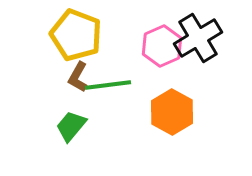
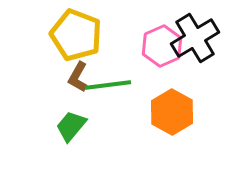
black cross: moved 3 px left
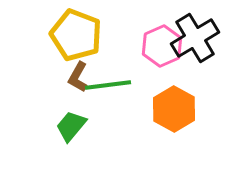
orange hexagon: moved 2 px right, 3 px up
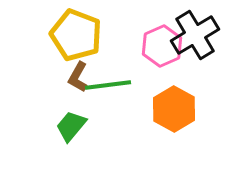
black cross: moved 3 px up
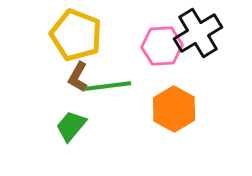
black cross: moved 3 px right, 2 px up
pink hexagon: rotated 21 degrees clockwise
green line: moved 1 px down
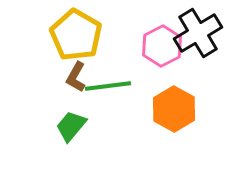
yellow pentagon: rotated 9 degrees clockwise
pink hexagon: rotated 24 degrees counterclockwise
brown L-shape: moved 2 px left
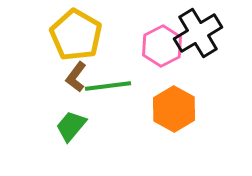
brown L-shape: rotated 8 degrees clockwise
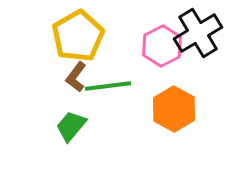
yellow pentagon: moved 2 px right, 1 px down; rotated 12 degrees clockwise
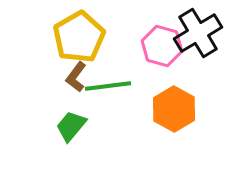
yellow pentagon: moved 1 px right, 1 px down
pink hexagon: rotated 18 degrees counterclockwise
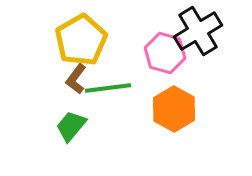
black cross: moved 2 px up
yellow pentagon: moved 2 px right, 3 px down
pink hexagon: moved 3 px right, 7 px down
brown L-shape: moved 2 px down
green line: moved 2 px down
